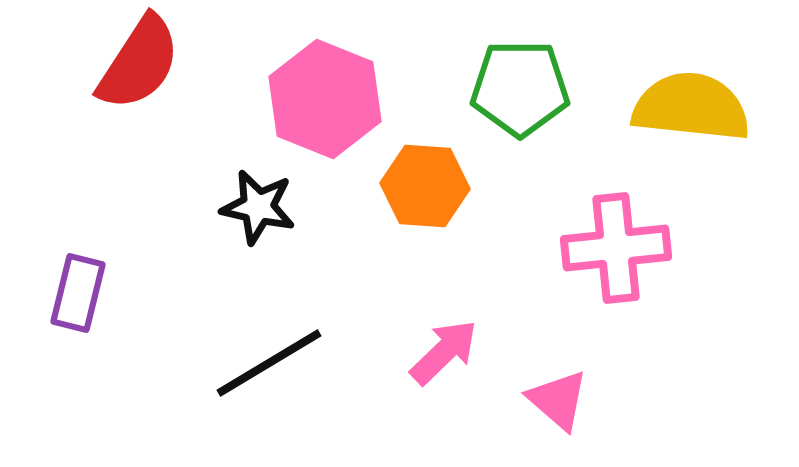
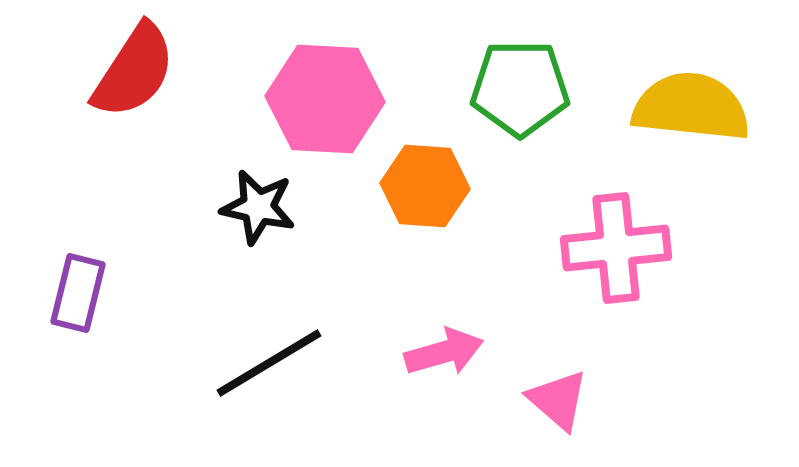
red semicircle: moved 5 px left, 8 px down
pink hexagon: rotated 19 degrees counterclockwise
pink arrow: rotated 28 degrees clockwise
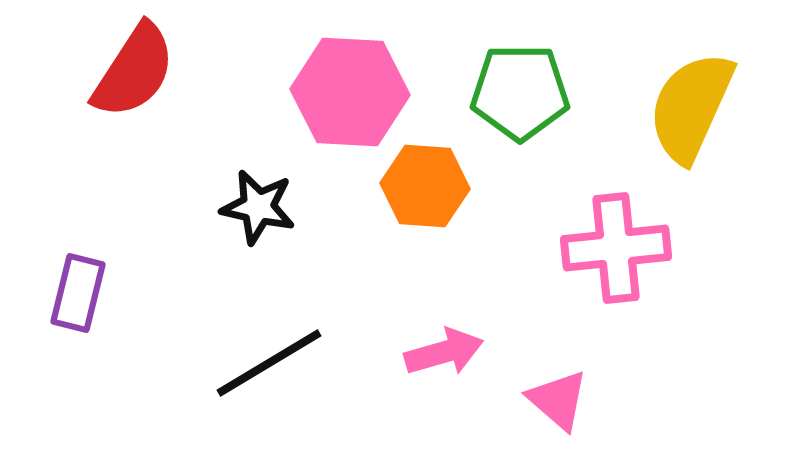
green pentagon: moved 4 px down
pink hexagon: moved 25 px right, 7 px up
yellow semicircle: rotated 72 degrees counterclockwise
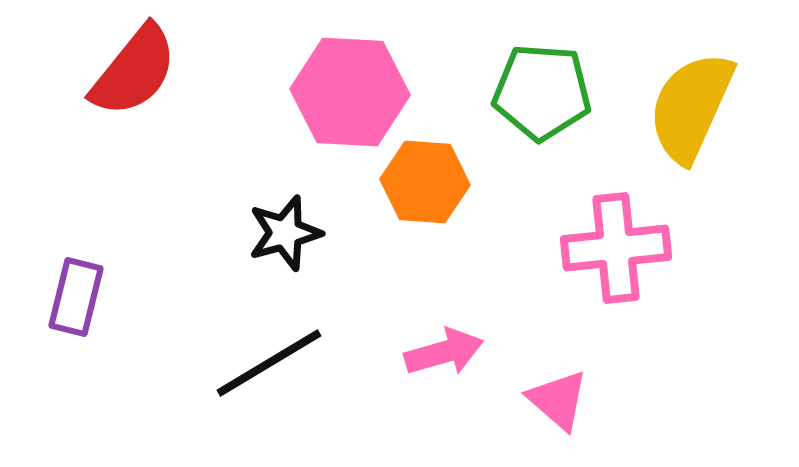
red semicircle: rotated 6 degrees clockwise
green pentagon: moved 22 px right; rotated 4 degrees clockwise
orange hexagon: moved 4 px up
black star: moved 27 px right, 26 px down; rotated 28 degrees counterclockwise
purple rectangle: moved 2 px left, 4 px down
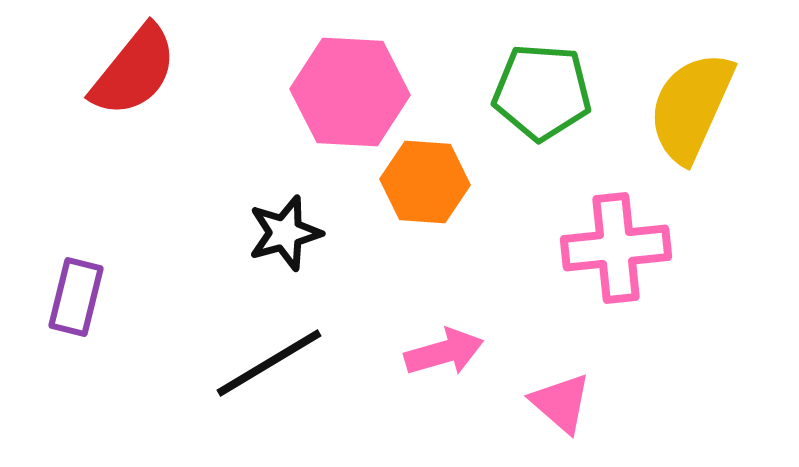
pink triangle: moved 3 px right, 3 px down
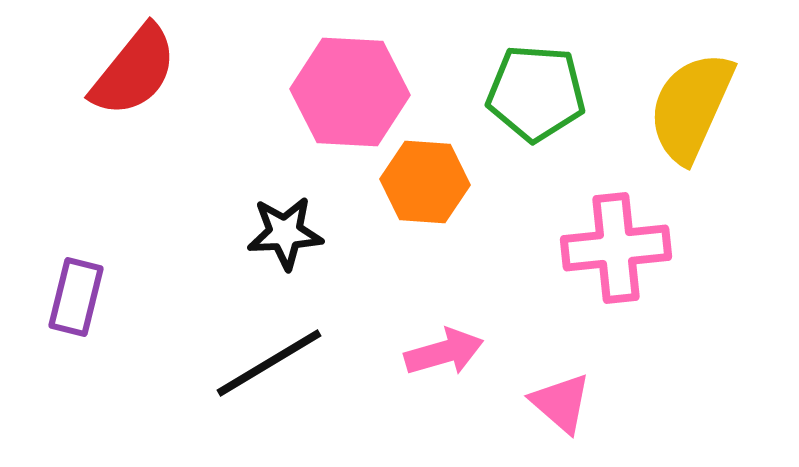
green pentagon: moved 6 px left, 1 px down
black star: rotated 12 degrees clockwise
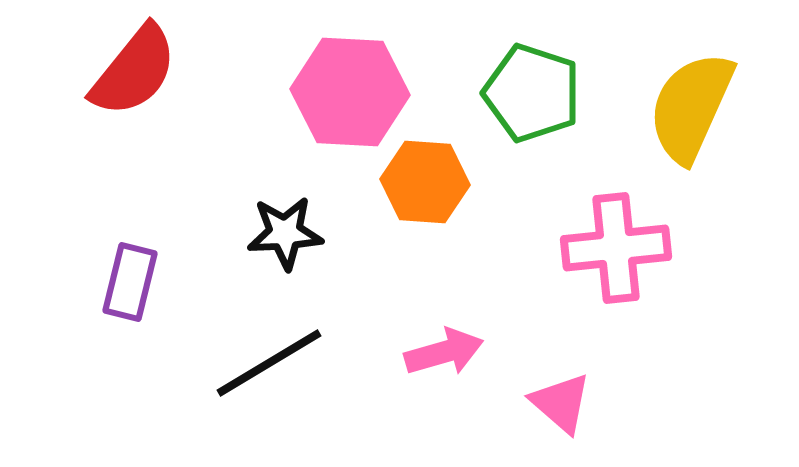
green pentagon: moved 4 px left; rotated 14 degrees clockwise
purple rectangle: moved 54 px right, 15 px up
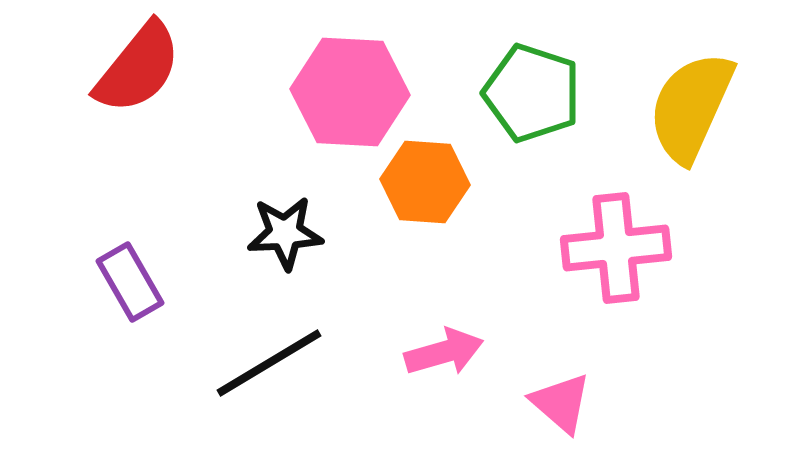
red semicircle: moved 4 px right, 3 px up
purple rectangle: rotated 44 degrees counterclockwise
